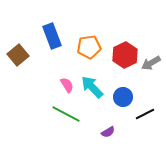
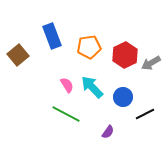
purple semicircle: rotated 24 degrees counterclockwise
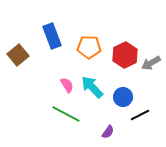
orange pentagon: rotated 10 degrees clockwise
black line: moved 5 px left, 1 px down
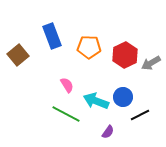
cyan arrow: moved 4 px right, 14 px down; rotated 25 degrees counterclockwise
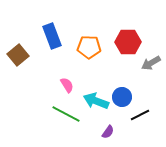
red hexagon: moved 3 px right, 13 px up; rotated 25 degrees clockwise
blue circle: moved 1 px left
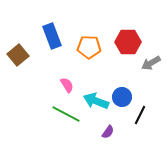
black line: rotated 36 degrees counterclockwise
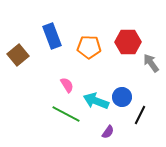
gray arrow: rotated 84 degrees clockwise
